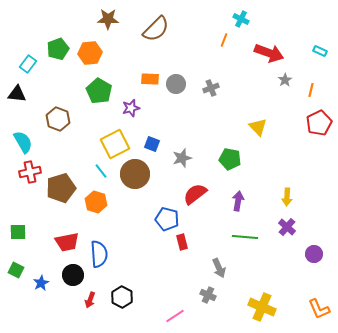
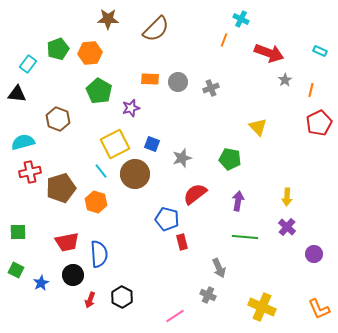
gray circle at (176, 84): moved 2 px right, 2 px up
cyan semicircle at (23, 142): rotated 75 degrees counterclockwise
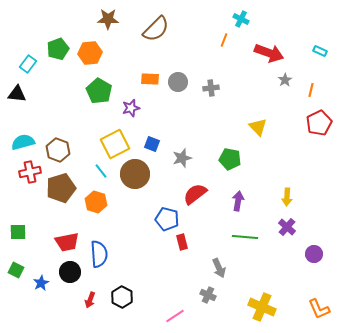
gray cross at (211, 88): rotated 14 degrees clockwise
brown hexagon at (58, 119): moved 31 px down
black circle at (73, 275): moved 3 px left, 3 px up
